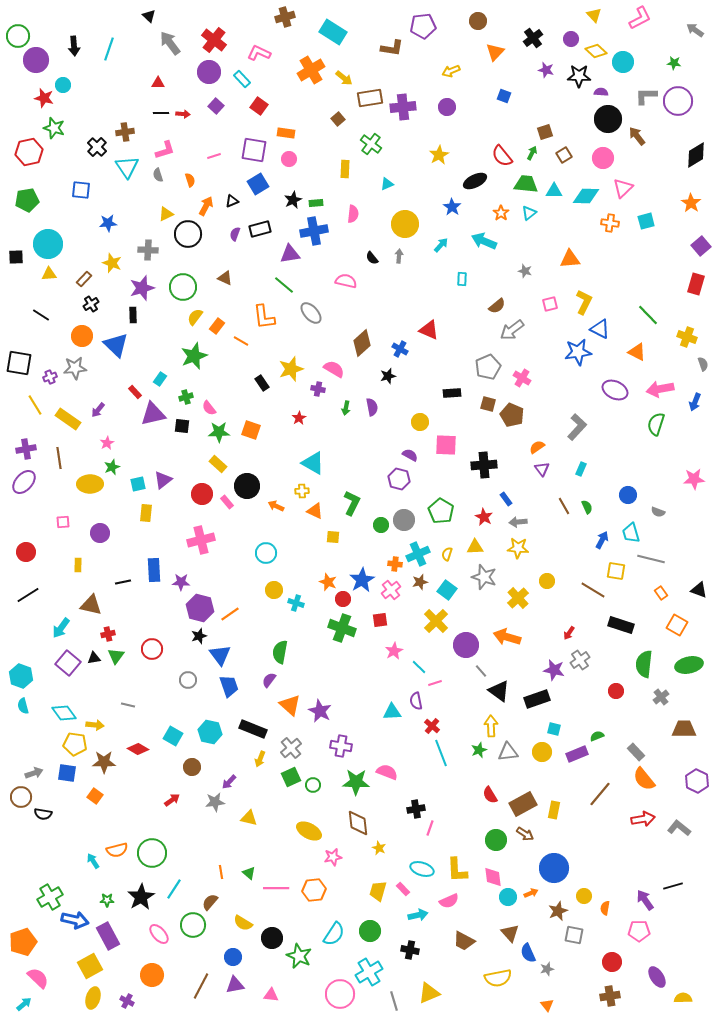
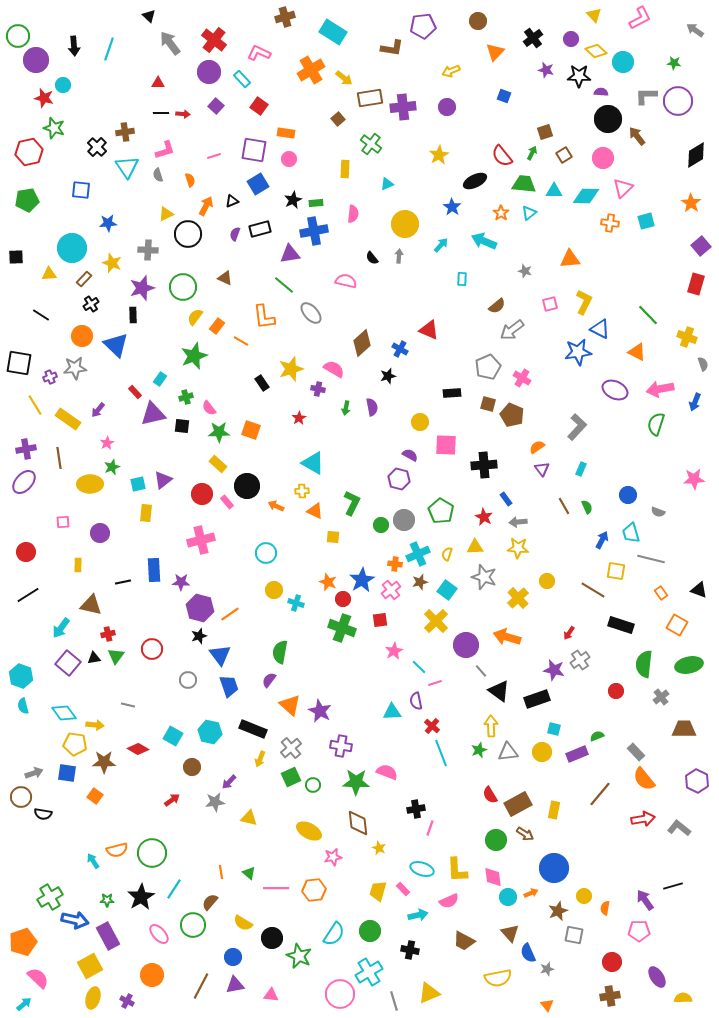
green trapezoid at (526, 184): moved 2 px left
cyan circle at (48, 244): moved 24 px right, 4 px down
brown rectangle at (523, 804): moved 5 px left
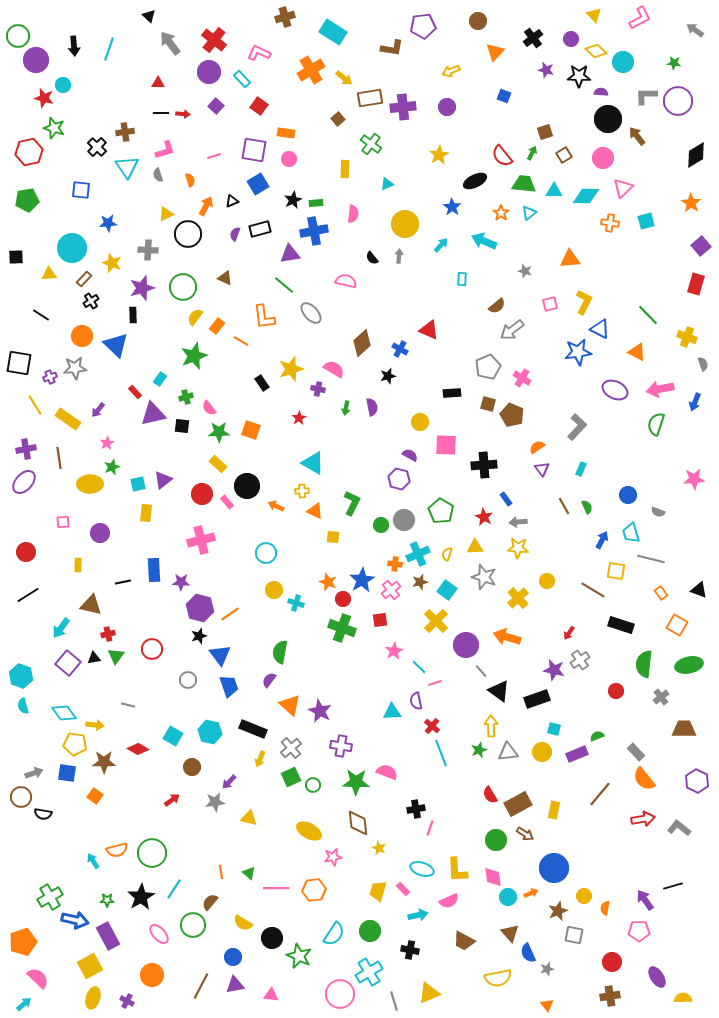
black cross at (91, 304): moved 3 px up
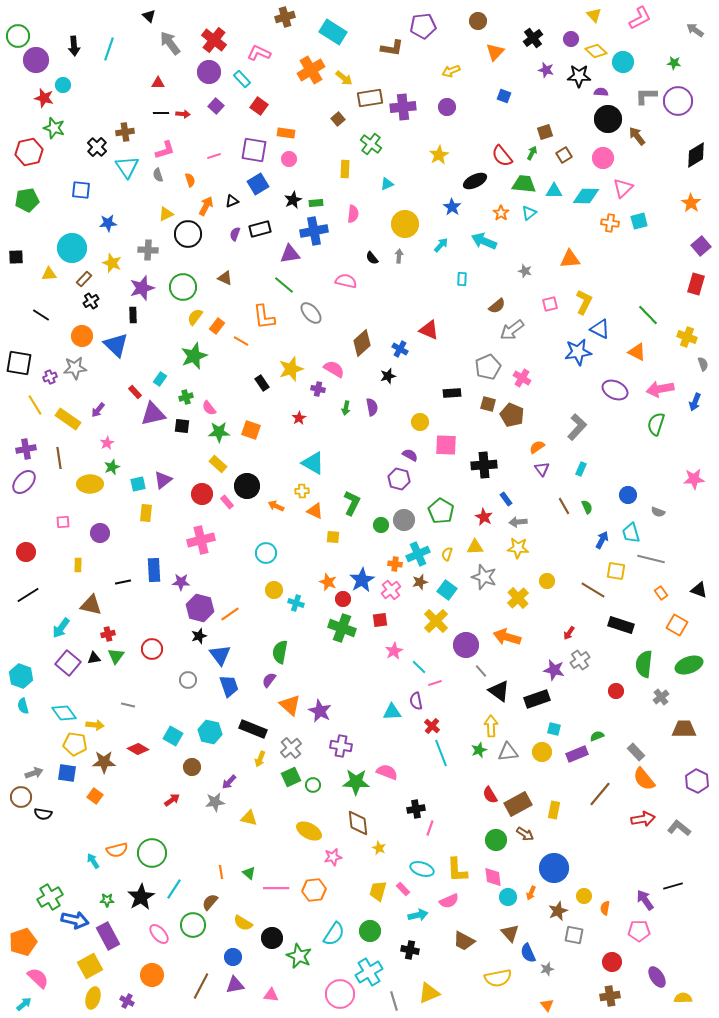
cyan square at (646, 221): moved 7 px left
green ellipse at (689, 665): rotated 8 degrees counterclockwise
orange arrow at (531, 893): rotated 136 degrees clockwise
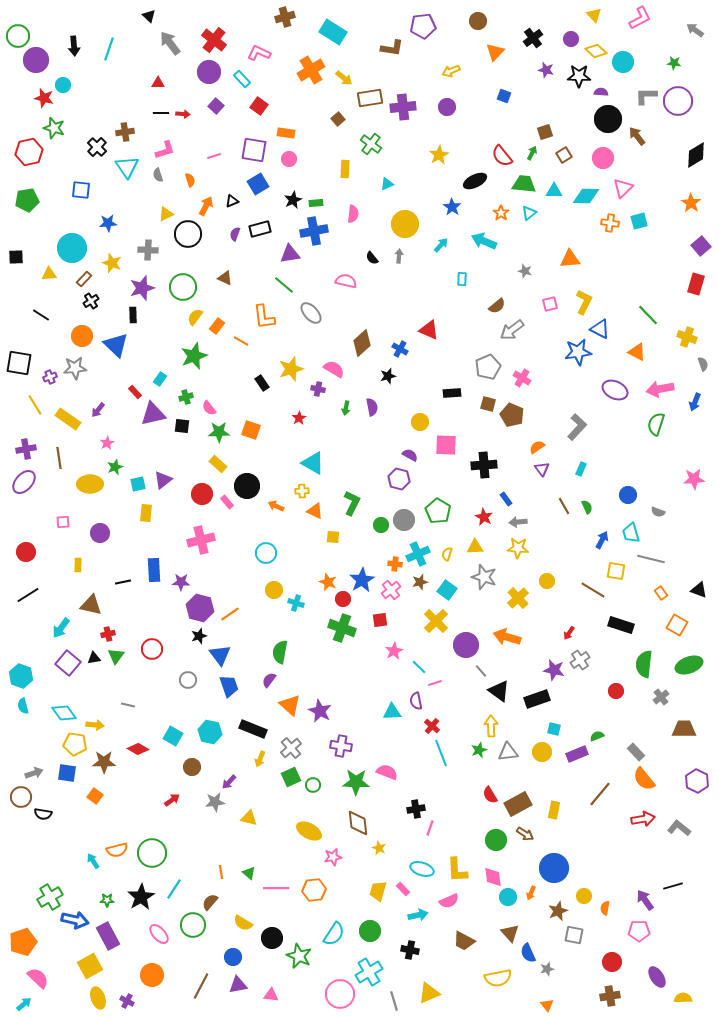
green star at (112, 467): moved 3 px right
green pentagon at (441, 511): moved 3 px left
purple triangle at (235, 985): moved 3 px right
yellow ellipse at (93, 998): moved 5 px right; rotated 35 degrees counterclockwise
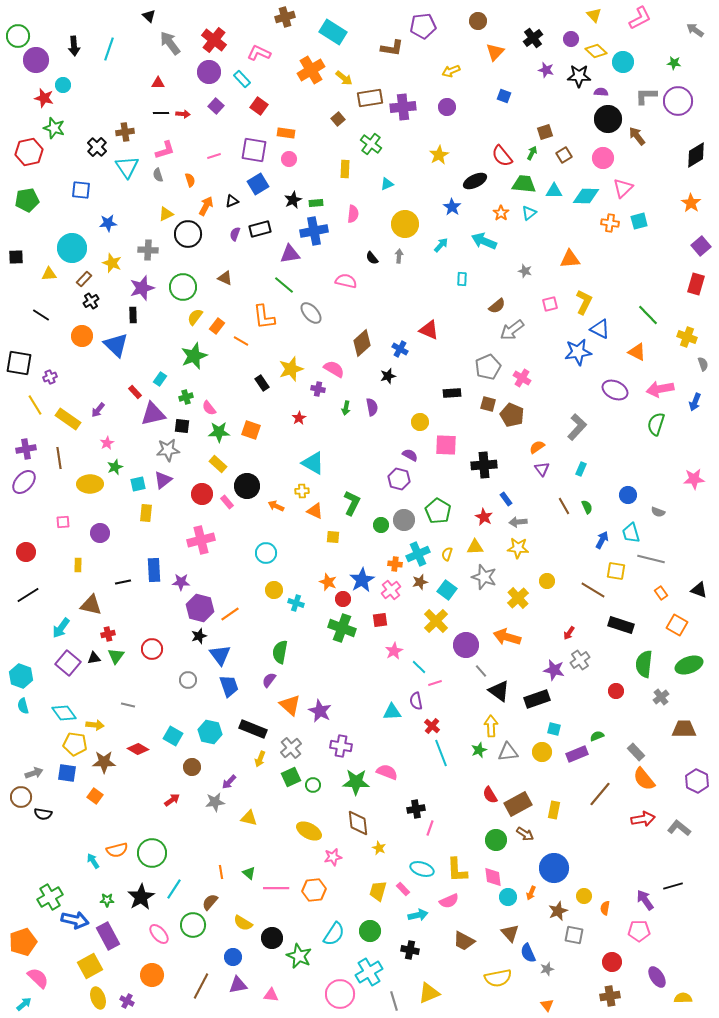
gray star at (75, 368): moved 93 px right, 82 px down
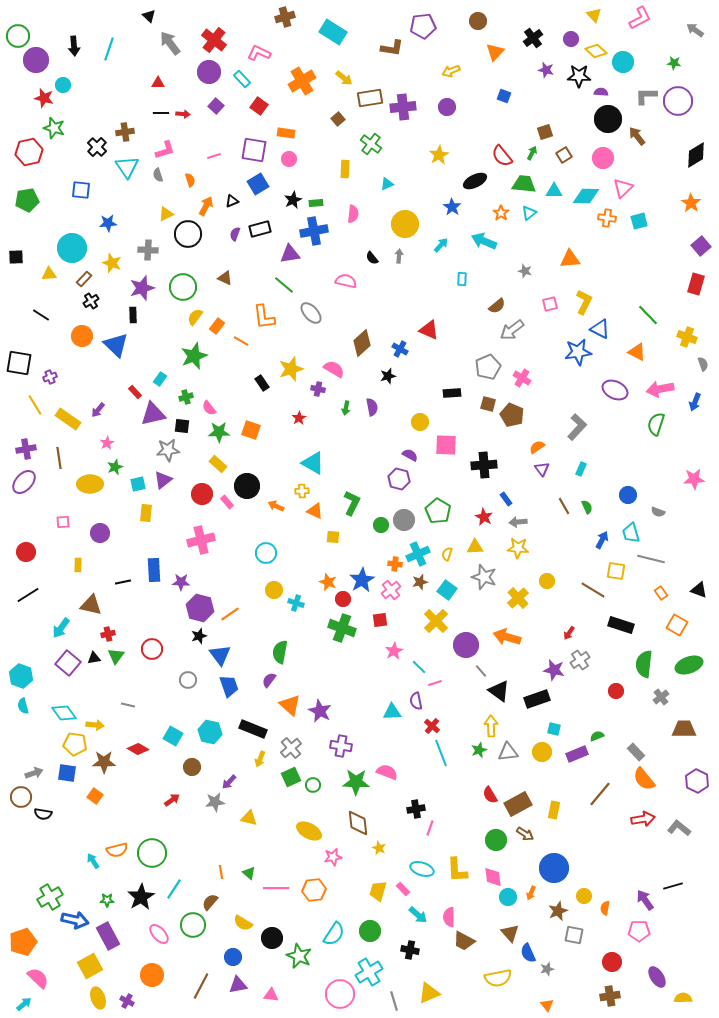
orange cross at (311, 70): moved 9 px left, 11 px down
orange cross at (610, 223): moved 3 px left, 5 px up
pink semicircle at (449, 901): moved 16 px down; rotated 114 degrees clockwise
cyan arrow at (418, 915): rotated 54 degrees clockwise
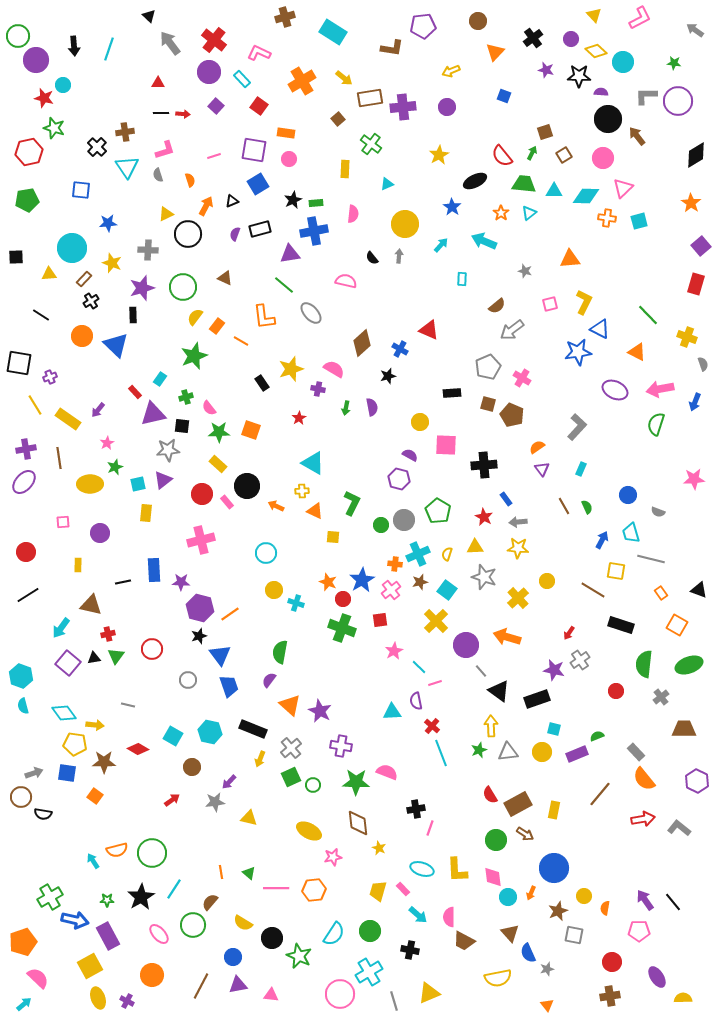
black line at (673, 886): moved 16 px down; rotated 66 degrees clockwise
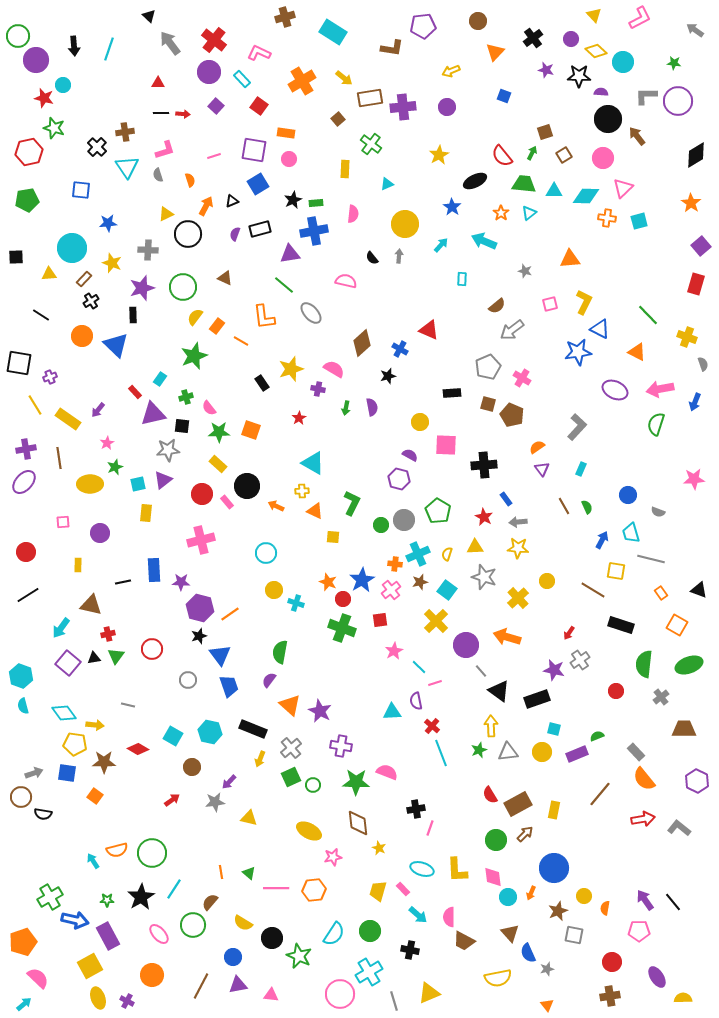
brown arrow at (525, 834): rotated 78 degrees counterclockwise
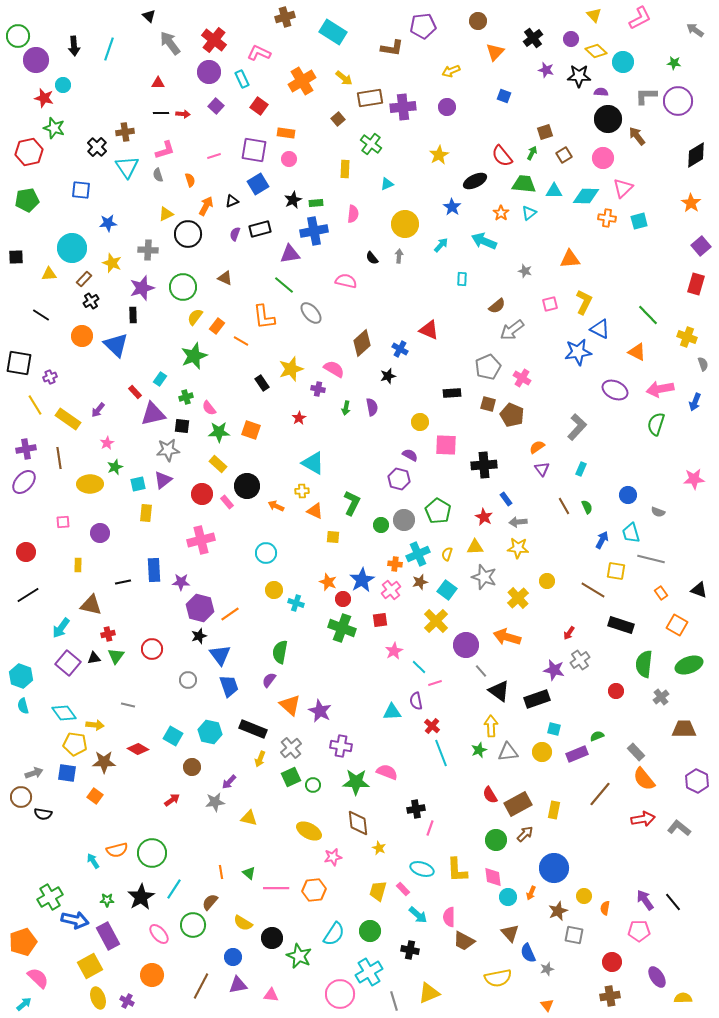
cyan rectangle at (242, 79): rotated 18 degrees clockwise
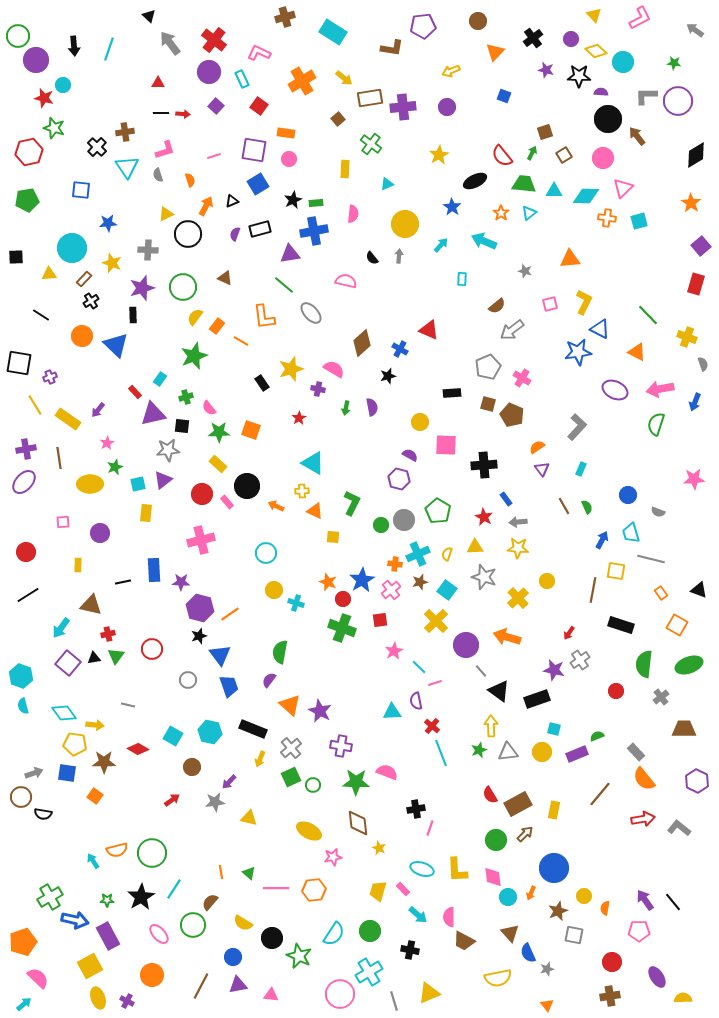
brown line at (593, 590): rotated 70 degrees clockwise
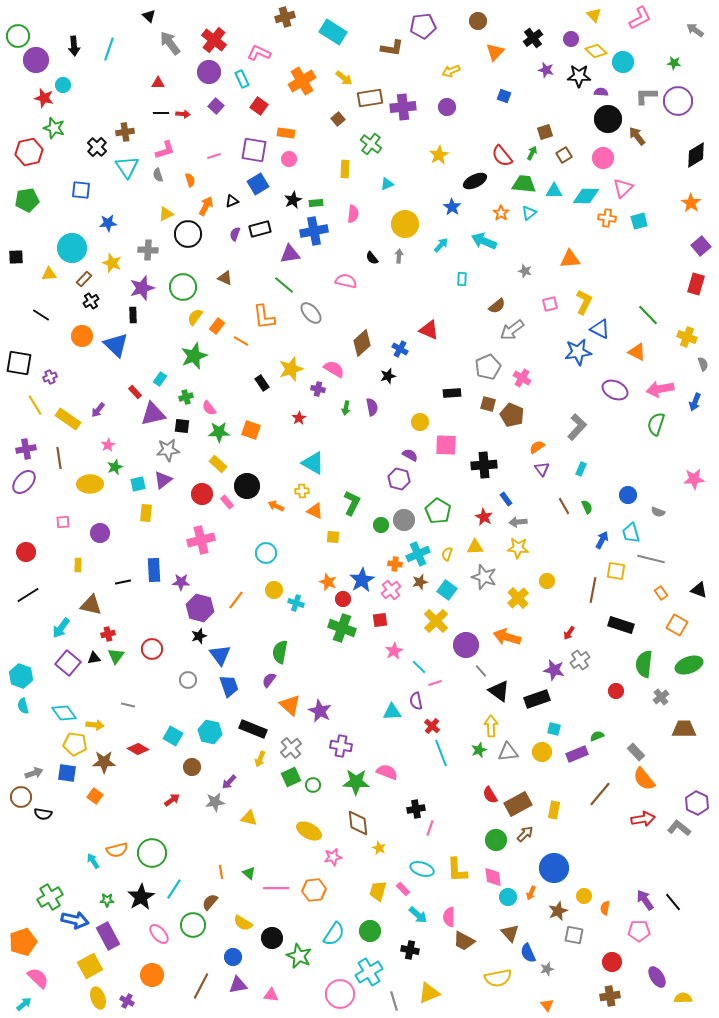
pink star at (107, 443): moved 1 px right, 2 px down
orange line at (230, 614): moved 6 px right, 14 px up; rotated 18 degrees counterclockwise
purple hexagon at (697, 781): moved 22 px down
